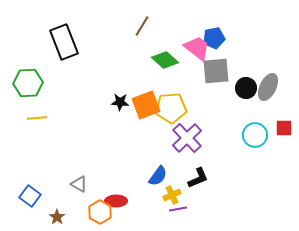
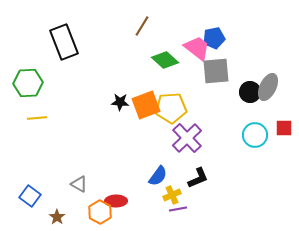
black circle: moved 4 px right, 4 px down
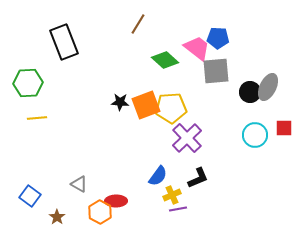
brown line: moved 4 px left, 2 px up
blue pentagon: moved 4 px right; rotated 15 degrees clockwise
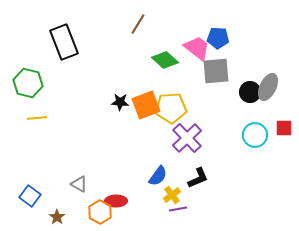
green hexagon: rotated 16 degrees clockwise
yellow cross: rotated 12 degrees counterclockwise
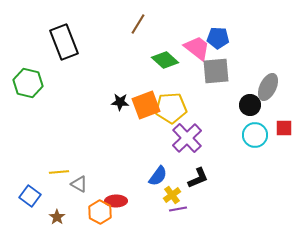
black circle: moved 13 px down
yellow line: moved 22 px right, 54 px down
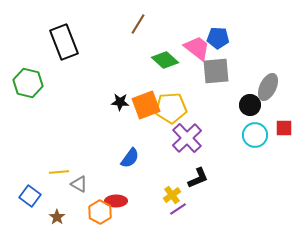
blue semicircle: moved 28 px left, 18 px up
purple line: rotated 24 degrees counterclockwise
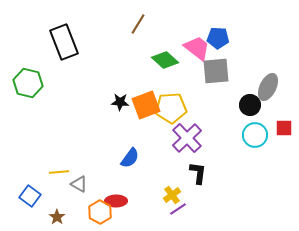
black L-shape: moved 5 px up; rotated 60 degrees counterclockwise
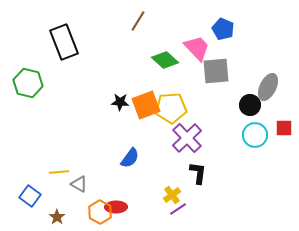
brown line: moved 3 px up
blue pentagon: moved 5 px right, 9 px up; rotated 20 degrees clockwise
pink trapezoid: rotated 8 degrees clockwise
red ellipse: moved 6 px down
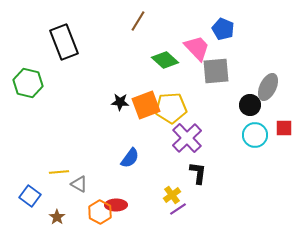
red ellipse: moved 2 px up
